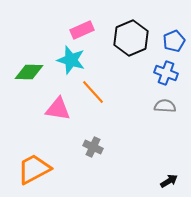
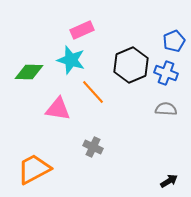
black hexagon: moved 27 px down
gray semicircle: moved 1 px right, 3 px down
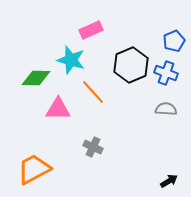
pink rectangle: moved 9 px right
green diamond: moved 7 px right, 6 px down
pink triangle: rotated 8 degrees counterclockwise
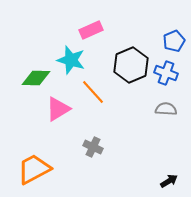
pink triangle: rotated 32 degrees counterclockwise
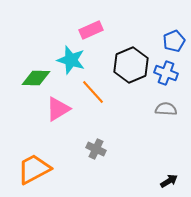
gray cross: moved 3 px right, 2 px down
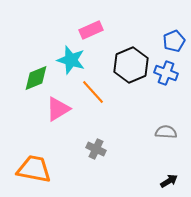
green diamond: rotated 24 degrees counterclockwise
gray semicircle: moved 23 px down
orange trapezoid: rotated 39 degrees clockwise
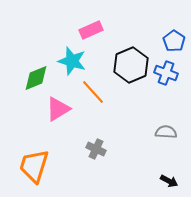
blue pentagon: rotated 15 degrees counterclockwise
cyan star: moved 1 px right, 1 px down
orange trapezoid: moved 3 px up; rotated 84 degrees counterclockwise
black arrow: rotated 60 degrees clockwise
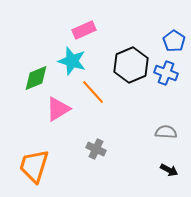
pink rectangle: moved 7 px left
black arrow: moved 11 px up
